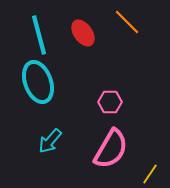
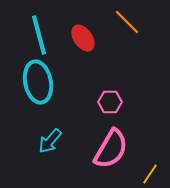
red ellipse: moved 5 px down
cyan ellipse: rotated 9 degrees clockwise
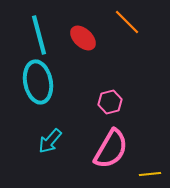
red ellipse: rotated 12 degrees counterclockwise
pink hexagon: rotated 15 degrees counterclockwise
yellow line: rotated 50 degrees clockwise
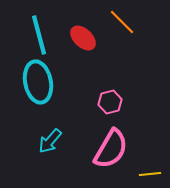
orange line: moved 5 px left
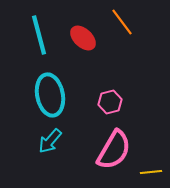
orange line: rotated 8 degrees clockwise
cyan ellipse: moved 12 px right, 13 px down
pink semicircle: moved 3 px right, 1 px down
yellow line: moved 1 px right, 2 px up
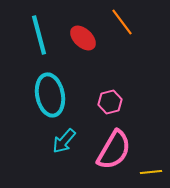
cyan arrow: moved 14 px right
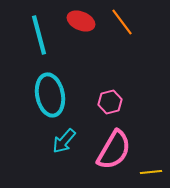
red ellipse: moved 2 px left, 17 px up; rotated 20 degrees counterclockwise
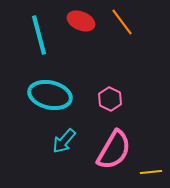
cyan ellipse: rotated 66 degrees counterclockwise
pink hexagon: moved 3 px up; rotated 20 degrees counterclockwise
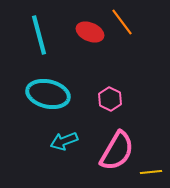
red ellipse: moved 9 px right, 11 px down
cyan ellipse: moved 2 px left, 1 px up
cyan arrow: rotated 28 degrees clockwise
pink semicircle: moved 3 px right, 1 px down
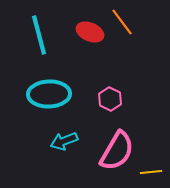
cyan ellipse: moved 1 px right; rotated 15 degrees counterclockwise
